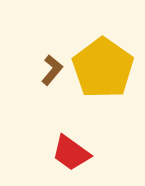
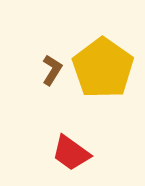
brown L-shape: rotated 8 degrees counterclockwise
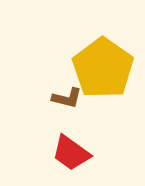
brown L-shape: moved 15 px right, 28 px down; rotated 72 degrees clockwise
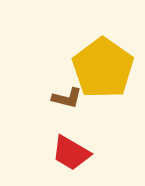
red trapezoid: rotated 6 degrees counterclockwise
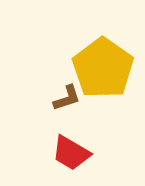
brown L-shape: rotated 32 degrees counterclockwise
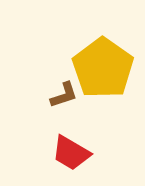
brown L-shape: moved 3 px left, 3 px up
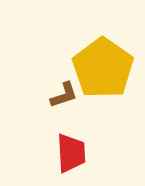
red trapezoid: rotated 123 degrees counterclockwise
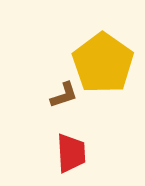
yellow pentagon: moved 5 px up
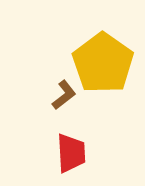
brown L-shape: rotated 20 degrees counterclockwise
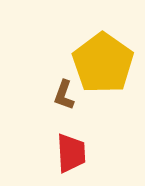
brown L-shape: rotated 148 degrees clockwise
